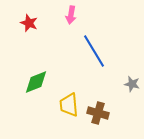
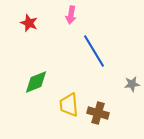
gray star: rotated 21 degrees counterclockwise
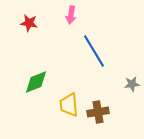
red star: rotated 12 degrees counterclockwise
brown cross: moved 1 px up; rotated 25 degrees counterclockwise
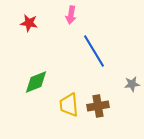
brown cross: moved 6 px up
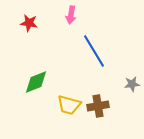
yellow trapezoid: rotated 70 degrees counterclockwise
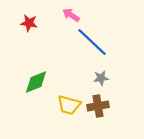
pink arrow: rotated 114 degrees clockwise
blue line: moved 2 px left, 9 px up; rotated 16 degrees counterclockwise
gray star: moved 31 px left, 6 px up
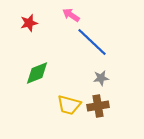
red star: rotated 24 degrees counterclockwise
green diamond: moved 1 px right, 9 px up
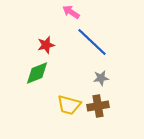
pink arrow: moved 3 px up
red star: moved 17 px right, 22 px down
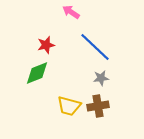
blue line: moved 3 px right, 5 px down
yellow trapezoid: moved 1 px down
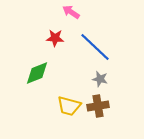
red star: moved 9 px right, 7 px up; rotated 18 degrees clockwise
gray star: moved 1 px left, 1 px down; rotated 21 degrees clockwise
